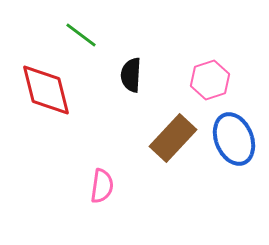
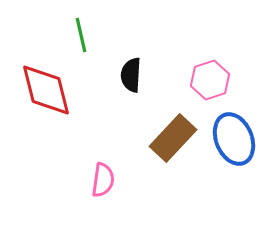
green line: rotated 40 degrees clockwise
pink semicircle: moved 1 px right, 6 px up
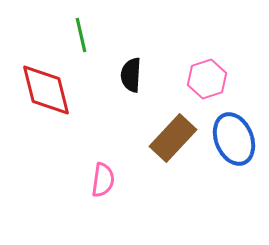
pink hexagon: moved 3 px left, 1 px up
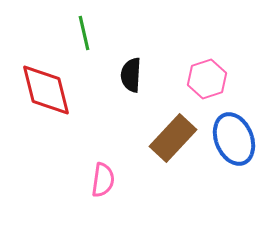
green line: moved 3 px right, 2 px up
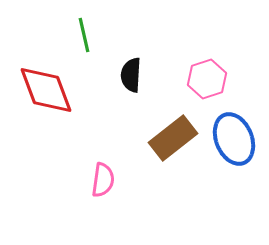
green line: moved 2 px down
red diamond: rotated 6 degrees counterclockwise
brown rectangle: rotated 9 degrees clockwise
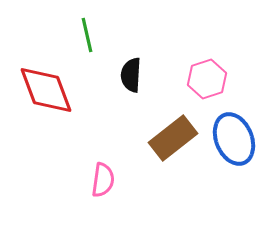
green line: moved 3 px right
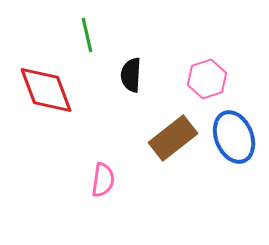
blue ellipse: moved 2 px up
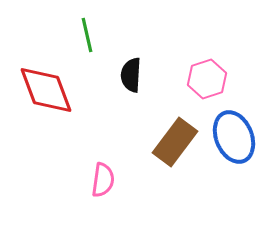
brown rectangle: moved 2 px right, 4 px down; rotated 15 degrees counterclockwise
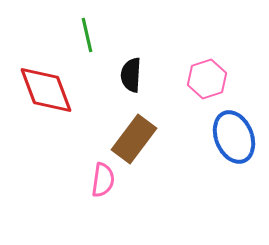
brown rectangle: moved 41 px left, 3 px up
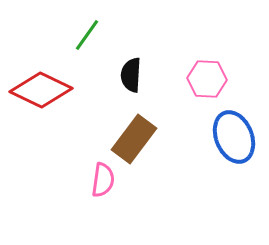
green line: rotated 48 degrees clockwise
pink hexagon: rotated 21 degrees clockwise
red diamond: moved 5 px left; rotated 44 degrees counterclockwise
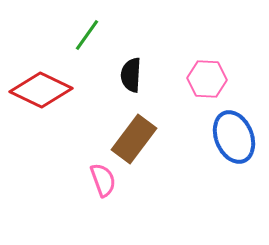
pink semicircle: rotated 28 degrees counterclockwise
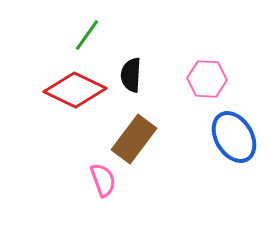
red diamond: moved 34 px right
blue ellipse: rotated 9 degrees counterclockwise
